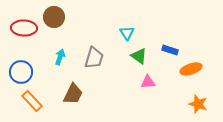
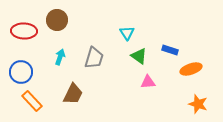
brown circle: moved 3 px right, 3 px down
red ellipse: moved 3 px down
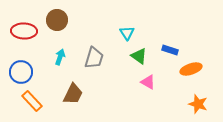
pink triangle: rotated 35 degrees clockwise
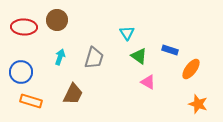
red ellipse: moved 4 px up
orange ellipse: rotated 35 degrees counterclockwise
orange rectangle: moved 1 px left; rotated 30 degrees counterclockwise
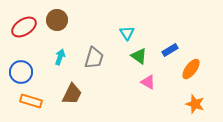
red ellipse: rotated 35 degrees counterclockwise
blue rectangle: rotated 49 degrees counterclockwise
brown trapezoid: moved 1 px left
orange star: moved 3 px left
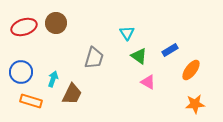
brown circle: moved 1 px left, 3 px down
red ellipse: rotated 15 degrees clockwise
cyan arrow: moved 7 px left, 22 px down
orange ellipse: moved 1 px down
orange star: rotated 24 degrees counterclockwise
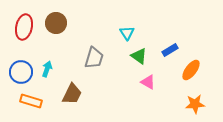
red ellipse: rotated 60 degrees counterclockwise
cyan arrow: moved 6 px left, 10 px up
